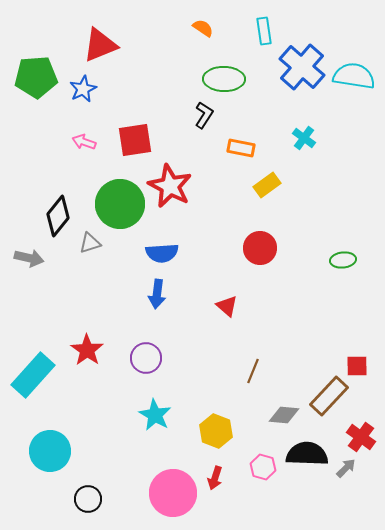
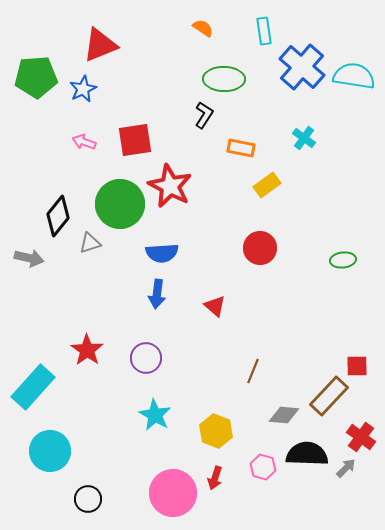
red triangle at (227, 306): moved 12 px left
cyan rectangle at (33, 375): moved 12 px down
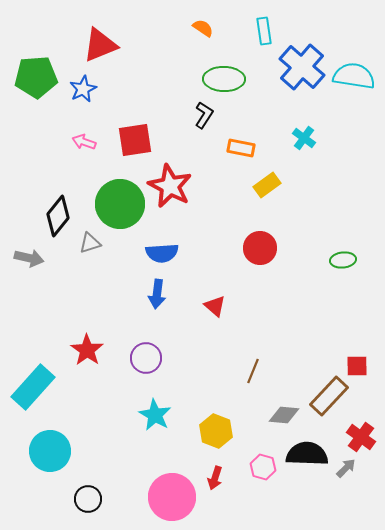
pink circle at (173, 493): moved 1 px left, 4 px down
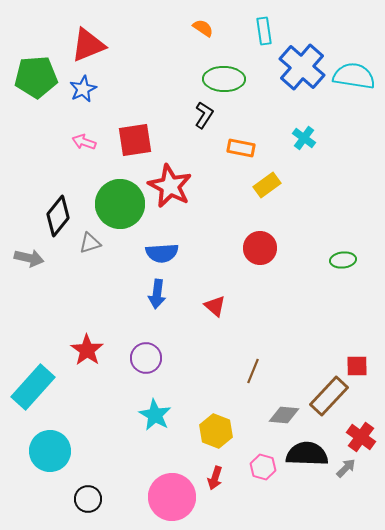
red triangle at (100, 45): moved 12 px left
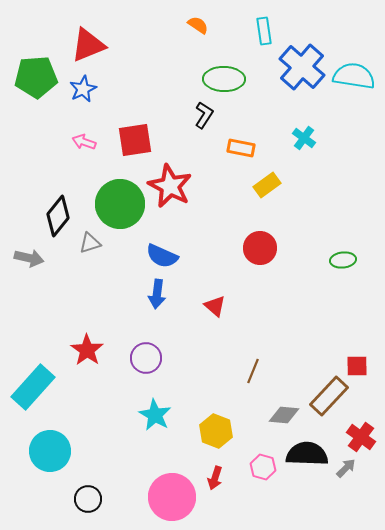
orange semicircle at (203, 28): moved 5 px left, 3 px up
blue semicircle at (162, 253): moved 3 px down; rotated 28 degrees clockwise
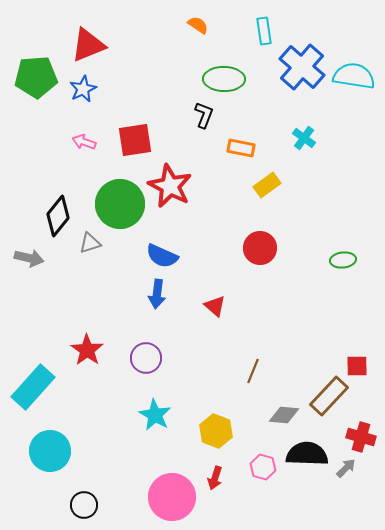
black L-shape at (204, 115): rotated 12 degrees counterclockwise
red cross at (361, 437): rotated 20 degrees counterclockwise
black circle at (88, 499): moved 4 px left, 6 px down
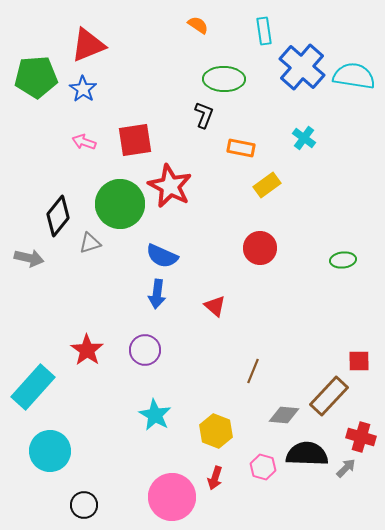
blue star at (83, 89): rotated 12 degrees counterclockwise
purple circle at (146, 358): moved 1 px left, 8 px up
red square at (357, 366): moved 2 px right, 5 px up
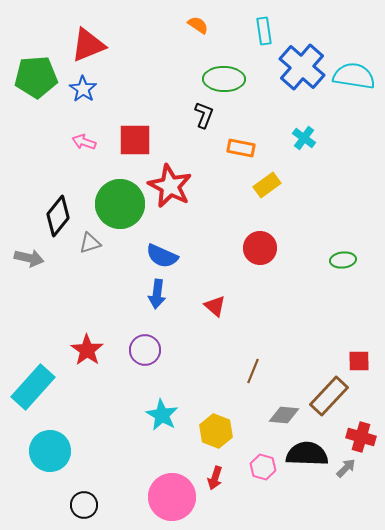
red square at (135, 140): rotated 9 degrees clockwise
cyan star at (155, 415): moved 7 px right
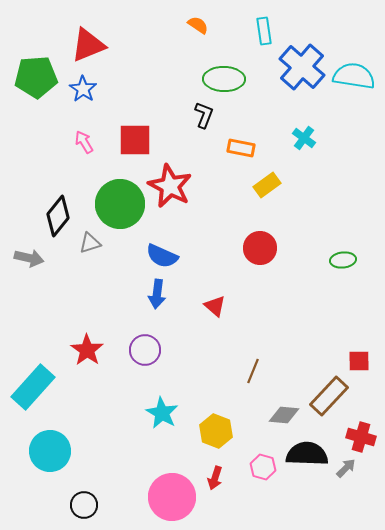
pink arrow at (84, 142): rotated 40 degrees clockwise
cyan star at (162, 415): moved 2 px up
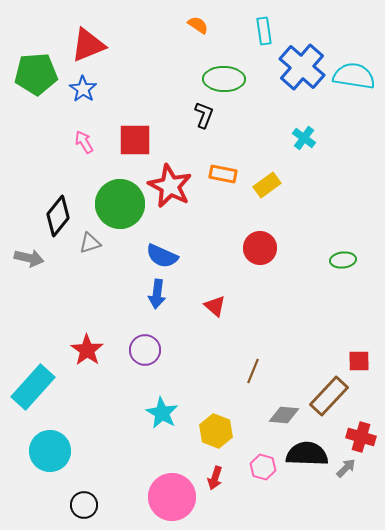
green pentagon at (36, 77): moved 3 px up
orange rectangle at (241, 148): moved 18 px left, 26 px down
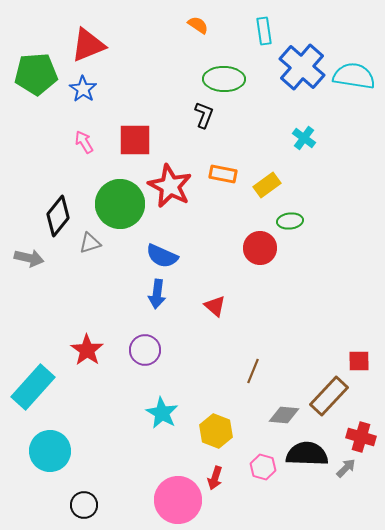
green ellipse at (343, 260): moved 53 px left, 39 px up
pink circle at (172, 497): moved 6 px right, 3 px down
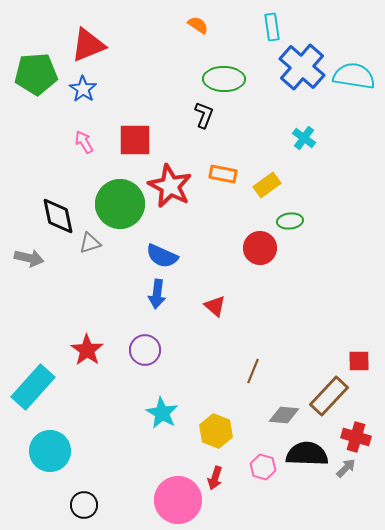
cyan rectangle at (264, 31): moved 8 px right, 4 px up
black diamond at (58, 216): rotated 51 degrees counterclockwise
red cross at (361, 437): moved 5 px left
